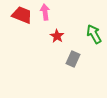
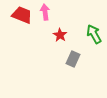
red star: moved 3 px right, 1 px up
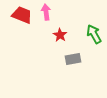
pink arrow: moved 1 px right
gray rectangle: rotated 56 degrees clockwise
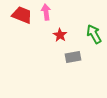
gray rectangle: moved 2 px up
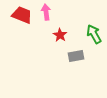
gray rectangle: moved 3 px right, 1 px up
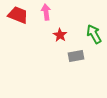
red trapezoid: moved 4 px left
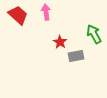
red trapezoid: rotated 20 degrees clockwise
red star: moved 7 px down
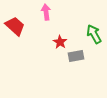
red trapezoid: moved 3 px left, 11 px down
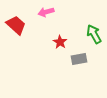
pink arrow: rotated 98 degrees counterclockwise
red trapezoid: moved 1 px right, 1 px up
gray rectangle: moved 3 px right, 3 px down
